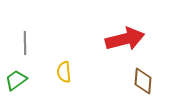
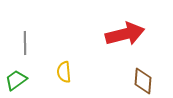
red arrow: moved 5 px up
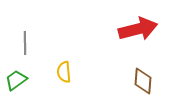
red arrow: moved 13 px right, 5 px up
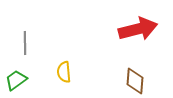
brown diamond: moved 8 px left
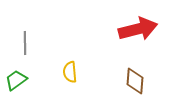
yellow semicircle: moved 6 px right
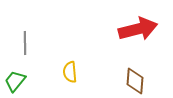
green trapezoid: moved 1 px left, 1 px down; rotated 15 degrees counterclockwise
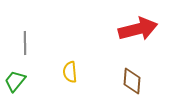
brown diamond: moved 3 px left
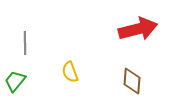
yellow semicircle: rotated 15 degrees counterclockwise
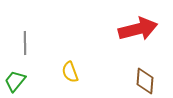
brown diamond: moved 13 px right
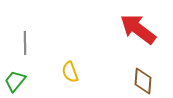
red arrow: rotated 129 degrees counterclockwise
brown diamond: moved 2 px left
